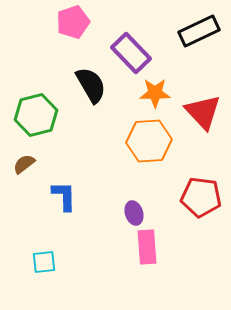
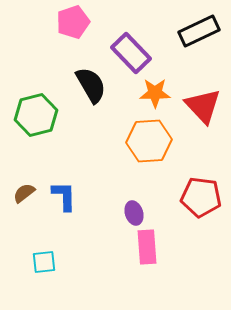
red triangle: moved 6 px up
brown semicircle: moved 29 px down
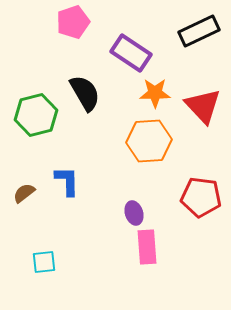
purple rectangle: rotated 12 degrees counterclockwise
black semicircle: moved 6 px left, 8 px down
blue L-shape: moved 3 px right, 15 px up
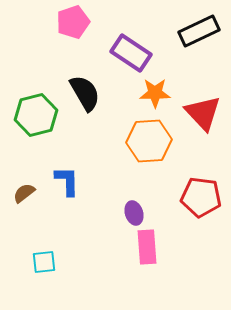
red triangle: moved 7 px down
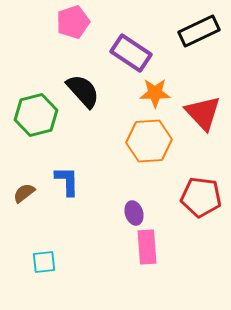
black semicircle: moved 2 px left, 2 px up; rotated 12 degrees counterclockwise
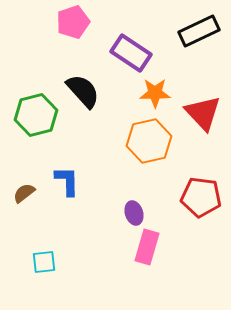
orange hexagon: rotated 9 degrees counterclockwise
pink rectangle: rotated 20 degrees clockwise
